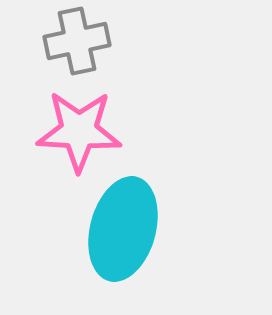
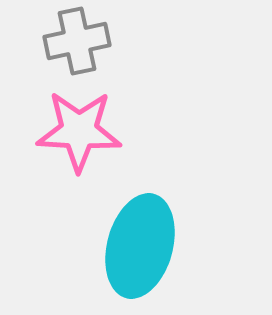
cyan ellipse: moved 17 px right, 17 px down
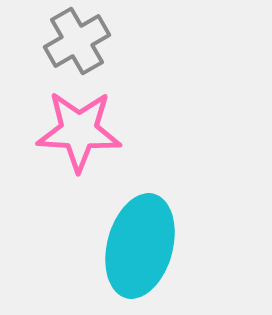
gray cross: rotated 18 degrees counterclockwise
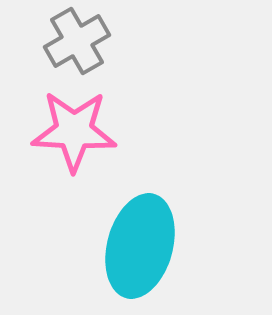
pink star: moved 5 px left
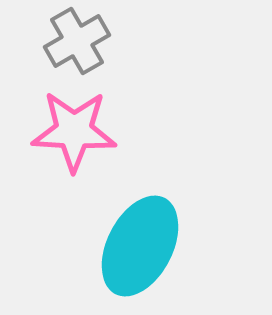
cyan ellipse: rotated 12 degrees clockwise
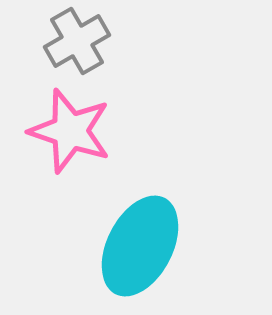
pink star: moved 4 px left; rotated 16 degrees clockwise
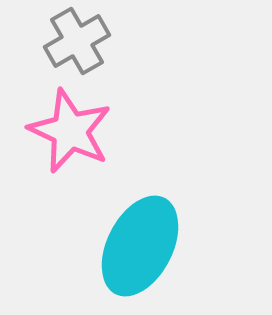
pink star: rotated 6 degrees clockwise
